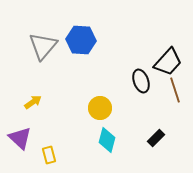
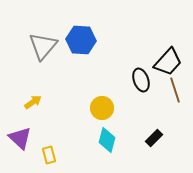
black ellipse: moved 1 px up
yellow circle: moved 2 px right
black rectangle: moved 2 px left
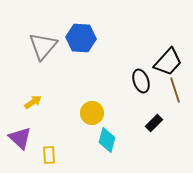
blue hexagon: moved 2 px up
black ellipse: moved 1 px down
yellow circle: moved 10 px left, 5 px down
black rectangle: moved 15 px up
yellow rectangle: rotated 12 degrees clockwise
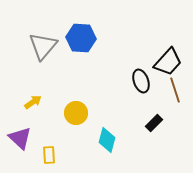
yellow circle: moved 16 px left
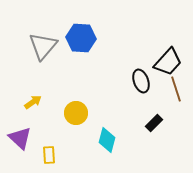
brown line: moved 1 px right, 1 px up
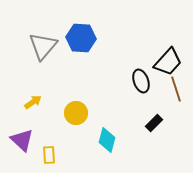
purple triangle: moved 2 px right, 2 px down
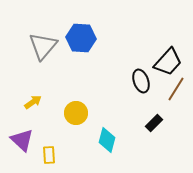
brown line: rotated 50 degrees clockwise
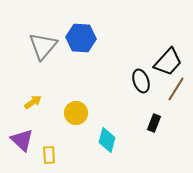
black rectangle: rotated 24 degrees counterclockwise
